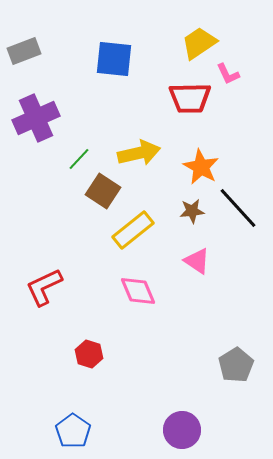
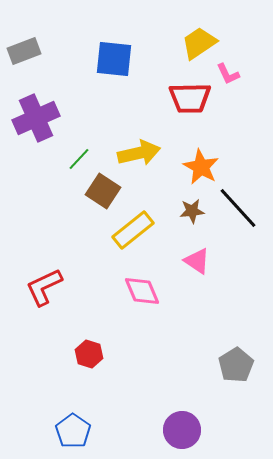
pink diamond: moved 4 px right
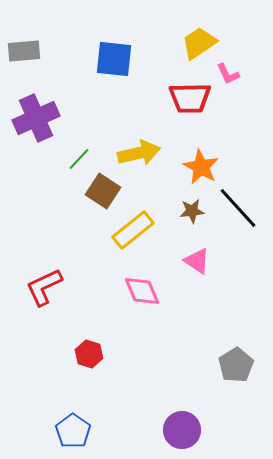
gray rectangle: rotated 16 degrees clockwise
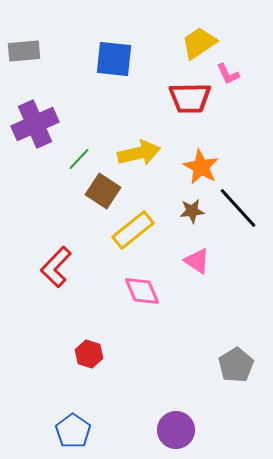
purple cross: moved 1 px left, 6 px down
red L-shape: moved 12 px right, 20 px up; rotated 21 degrees counterclockwise
purple circle: moved 6 px left
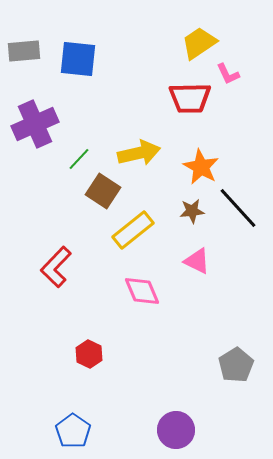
blue square: moved 36 px left
pink triangle: rotated 8 degrees counterclockwise
red hexagon: rotated 8 degrees clockwise
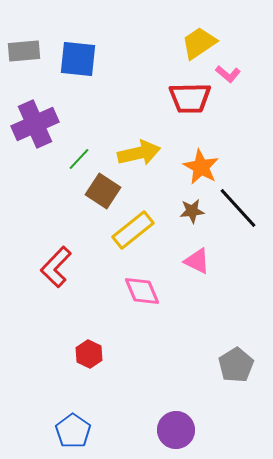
pink L-shape: rotated 25 degrees counterclockwise
